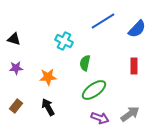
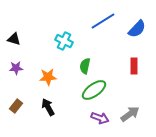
green semicircle: moved 3 px down
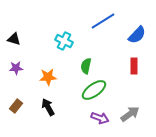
blue semicircle: moved 6 px down
green semicircle: moved 1 px right
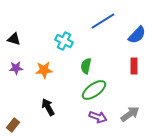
orange star: moved 4 px left, 7 px up
brown rectangle: moved 3 px left, 19 px down
purple arrow: moved 2 px left, 1 px up
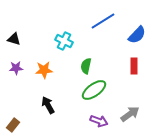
black arrow: moved 2 px up
purple arrow: moved 1 px right, 4 px down
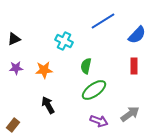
black triangle: rotated 40 degrees counterclockwise
